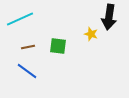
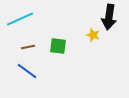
yellow star: moved 2 px right, 1 px down
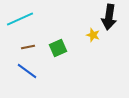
green square: moved 2 px down; rotated 30 degrees counterclockwise
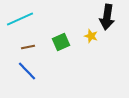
black arrow: moved 2 px left
yellow star: moved 2 px left, 1 px down
green square: moved 3 px right, 6 px up
blue line: rotated 10 degrees clockwise
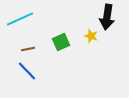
brown line: moved 2 px down
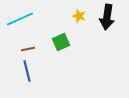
yellow star: moved 12 px left, 20 px up
blue line: rotated 30 degrees clockwise
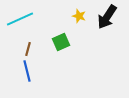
black arrow: rotated 25 degrees clockwise
brown line: rotated 64 degrees counterclockwise
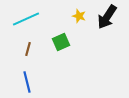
cyan line: moved 6 px right
blue line: moved 11 px down
